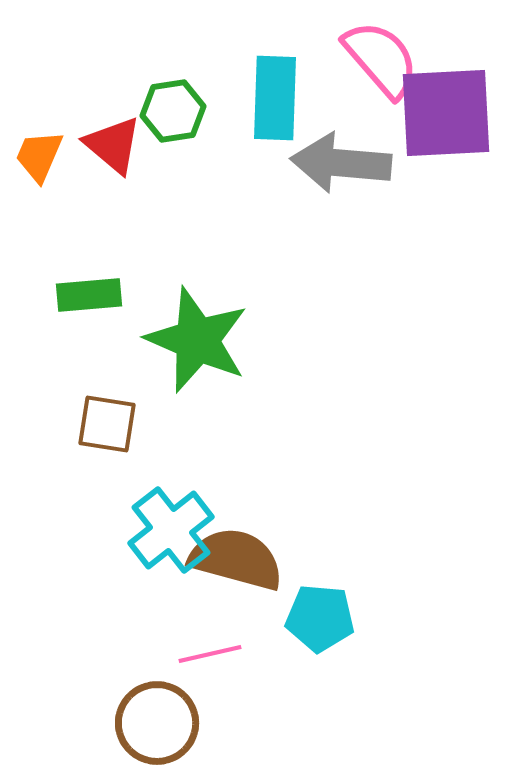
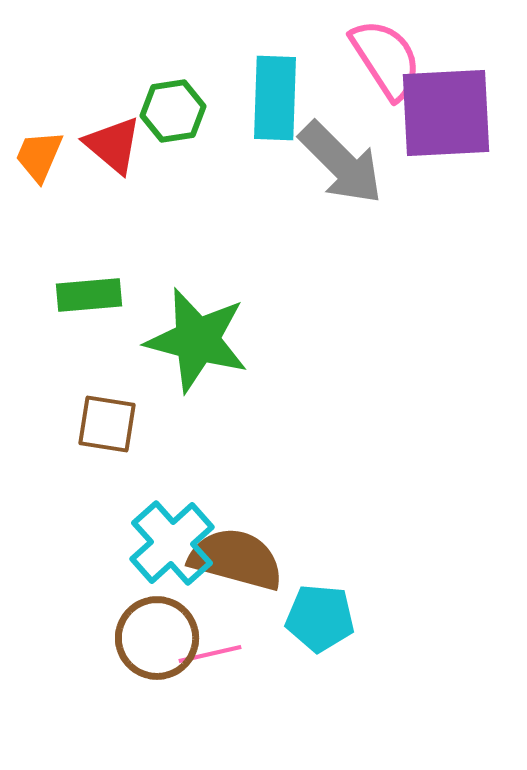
pink semicircle: moved 5 px right; rotated 8 degrees clockwise
gray arrow: rotated 140 degrees counterclockwise
green star: rotated 8 degrees counterclockwise
cyan cross: moved 1 px right, 13 px down; rotated 4 degrees counterclockwise
brown circle: moved 85 px up
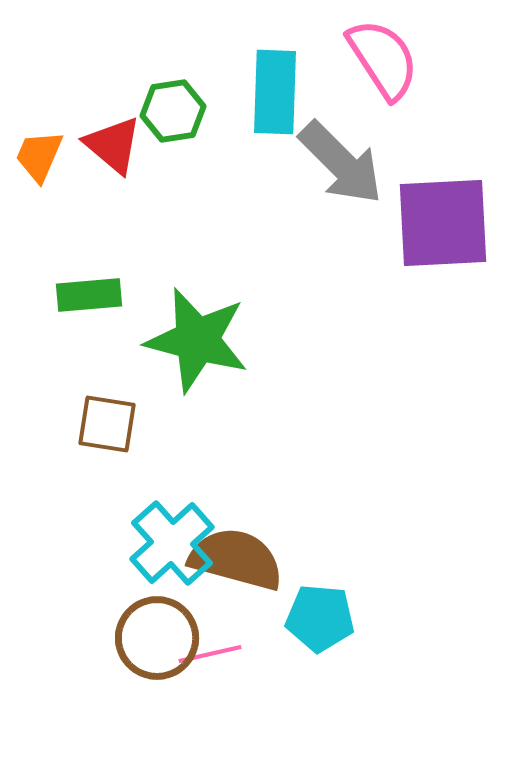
pink semicircle: moved 3 px left
cyan rectangle: moved 6 px up
purple square: moved 3 px left, 110 px down
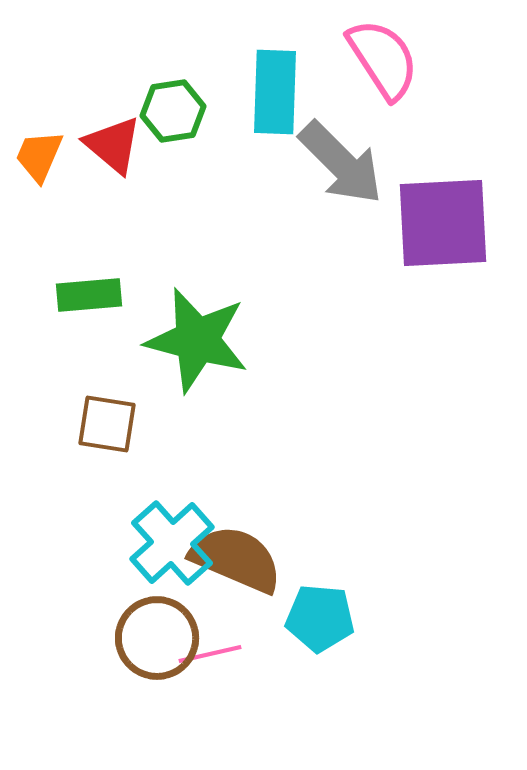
brown semicircle: rotated 8 degrees clockwise
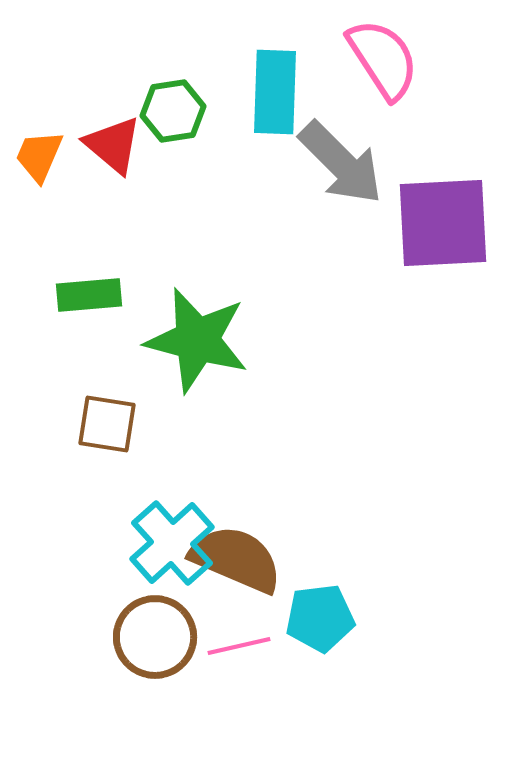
cyan pentagon: rotated 12 degrees counterclockwise
brown circle: moved 2 px left, 1 px up
pink line: moved 29 px right, 8 px up
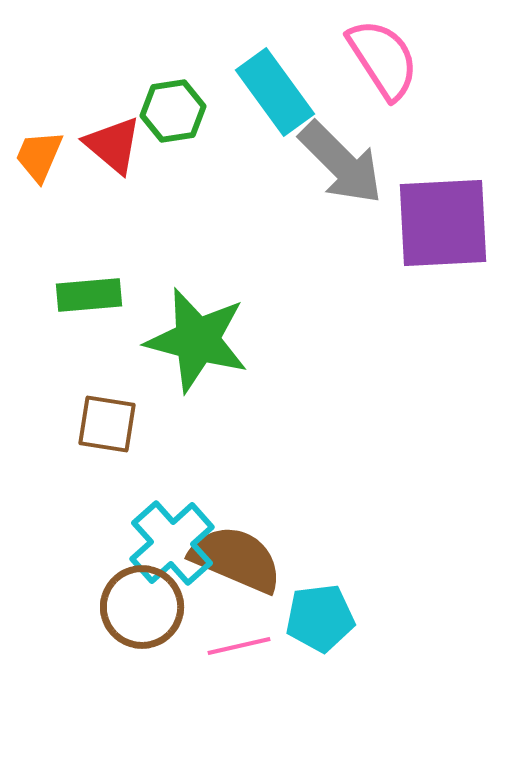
cyan rectangle: rotated 38 degrees counterclockwise
brown circle: moved 13 px left, 30 px up
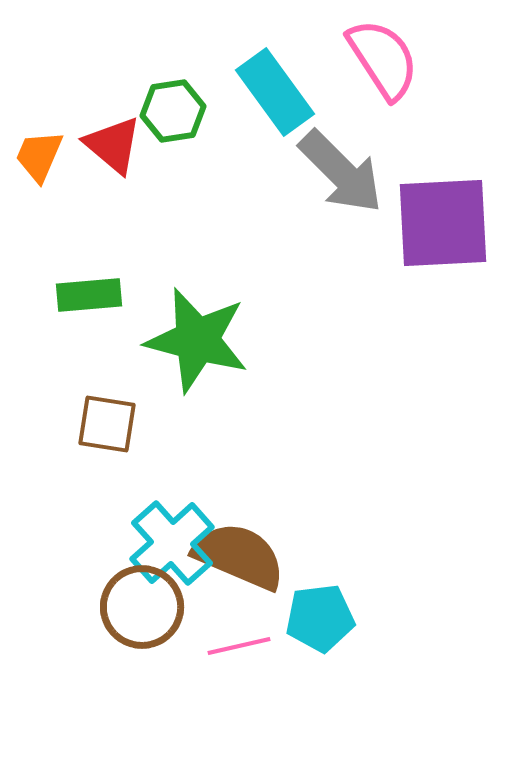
gray arrow: moved 9 px down
brown semicircle: moved 3 px right, 3 px up
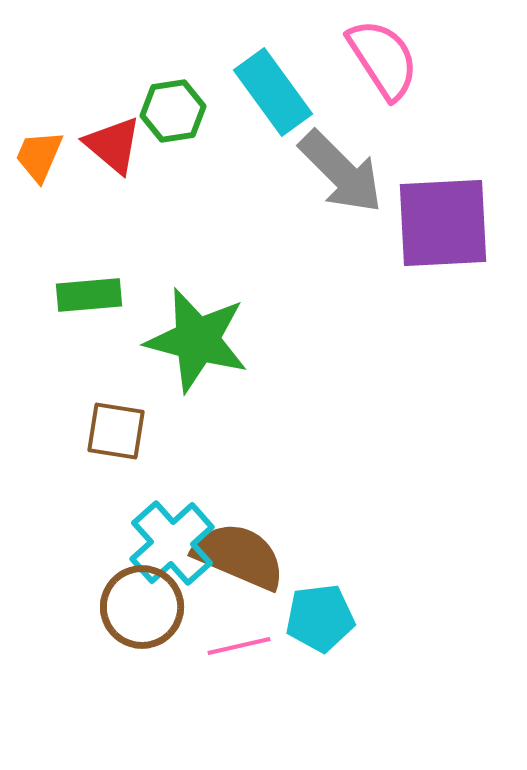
cyan rectangle: moved 2 px left
brown square: moved 9 px right, 7 px down
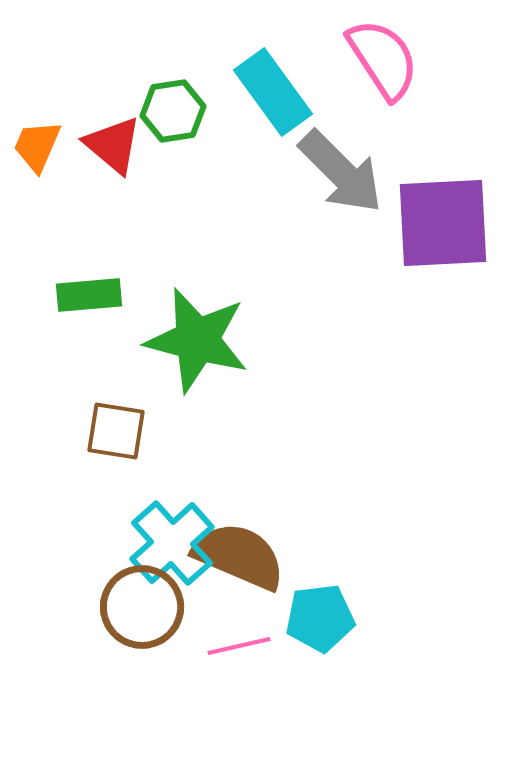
orange trapezoid: moved 2 px left, 10 px up
